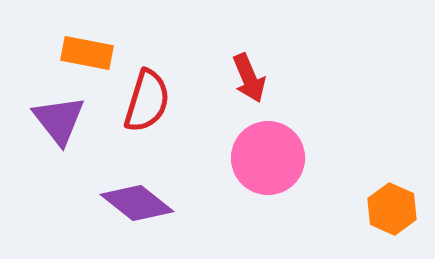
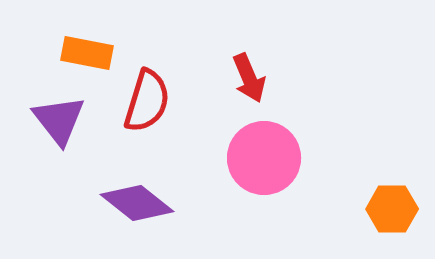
pink circle: moved 4 px left
orange hexagon: rotated 24 degrees counterclockwise
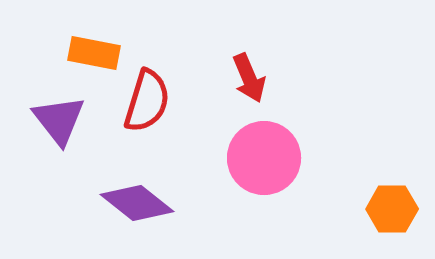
orange rectangle: moved 7 px right
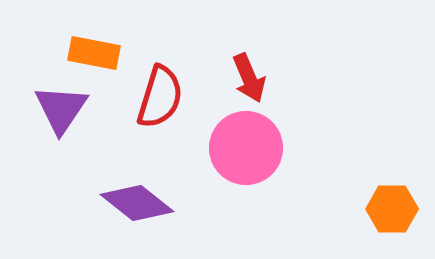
red semicircle: moved 13 px right, 4 px up
purple triangle: moved 2 px right, 11 px up; rotated 12 degrees clockwise
pink circle: moved 18 px left, 10 px up
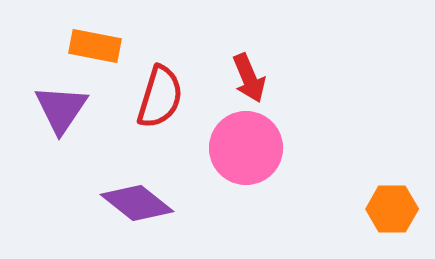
orange rectangle: moved 1 px right, 7 px up
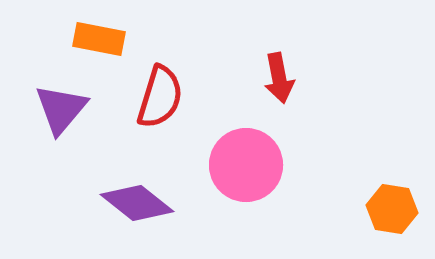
orange rectangle: moved 4 px right, 7 px up
red arrow: moved 30 px right; rotated 12 degrees clockwise
purple triangle: rotated 6 degrees clockwise
pink circle: moved 17 px down
orange hexagon: rotated 9 degrees clockwise
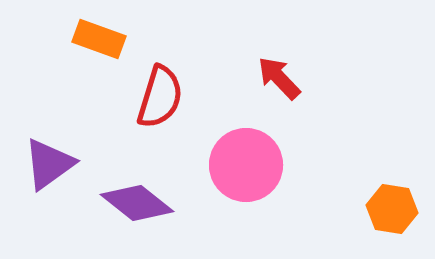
orange rectangle: rotated 9 degrees clockwise
red arrow: rotated 147 degrees clockwise
purple triangle: moved 12 px left, 55 px down; rotated 14 degrees clockwise
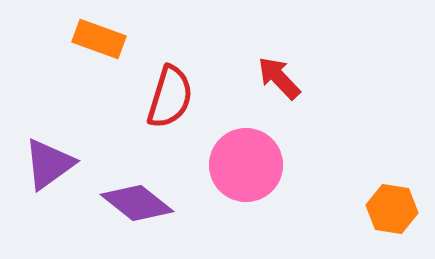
red semicircle: moved 10 px right
